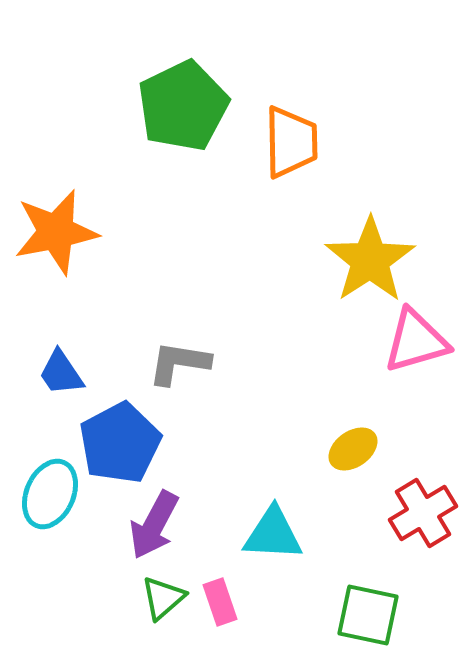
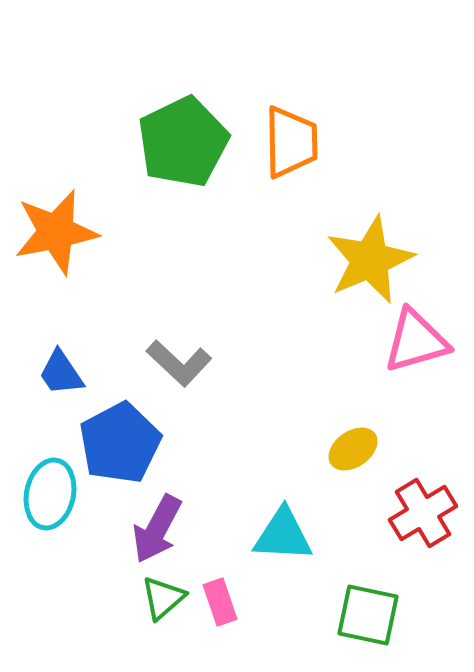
green pentagon: moved 36 px down
yellow star: rotated 10 degrees clockwise
gray L-shape: rotated 146 degrees counterclockwise
cyan ellipse: rotated 12 degrees counterclockwise
purple arrow: moved 3 px right, 4 px down
cyan triangle: moved 10 px right, 1 px down
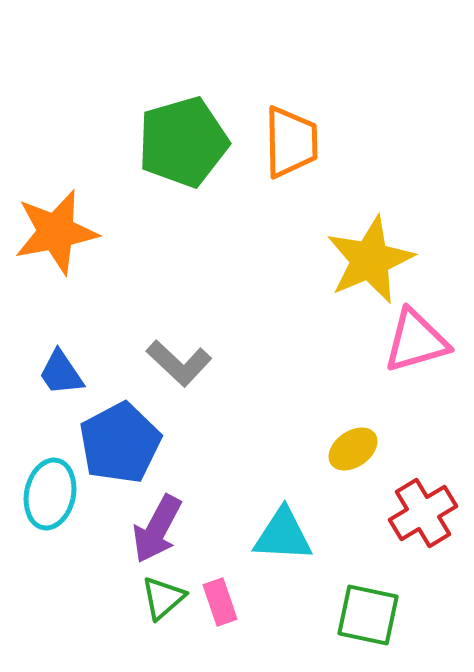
green pentagon: rotated 10 degrees clockwise
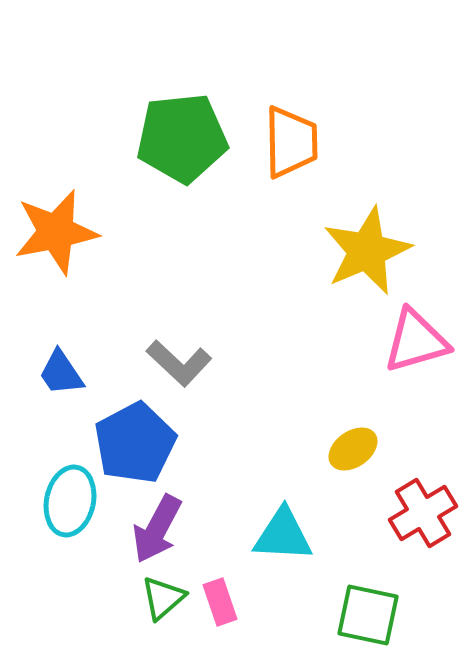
green pentagon: moved 1 px left, 4 px up; rotated 10 degrees clockwise
yellow star: moved 3 px left, 9 px up
blue pentagon: moved 15 px right
cyan ellipse: moved 20 px right, 7 px down
